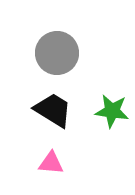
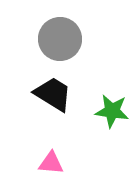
gray circle: moved 3 px right, 14 px up
black trapezoid: moved 16 px up
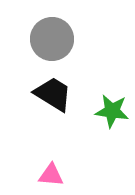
gray circle: moved 8 px left
pink triangle: moved 12 px down
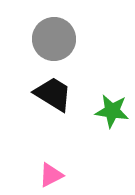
gray circle: moved 2 px right
pink triangle: rotated 32 degrees counterclockwise
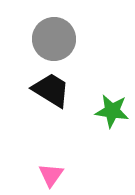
black trapezoid: moved 2 px left, 4 px up
pink triangle: rotated 28 degrees counterclockwise
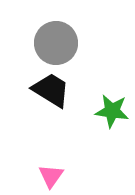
gray circle: moved 2 px right, 4 px down
pink triangle: moved 1 px down
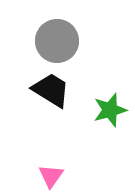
gray circle: moved 1 px right, 2 px up
green star: moved 2 px left, 1 px up; rotated 24 degrees counterclockwise
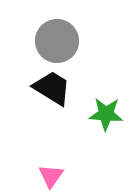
black trapezoid: moved 1 px right, 2 px up
green star: moved 4 px left, 4 px down; rotated 20 degrees clockwise
